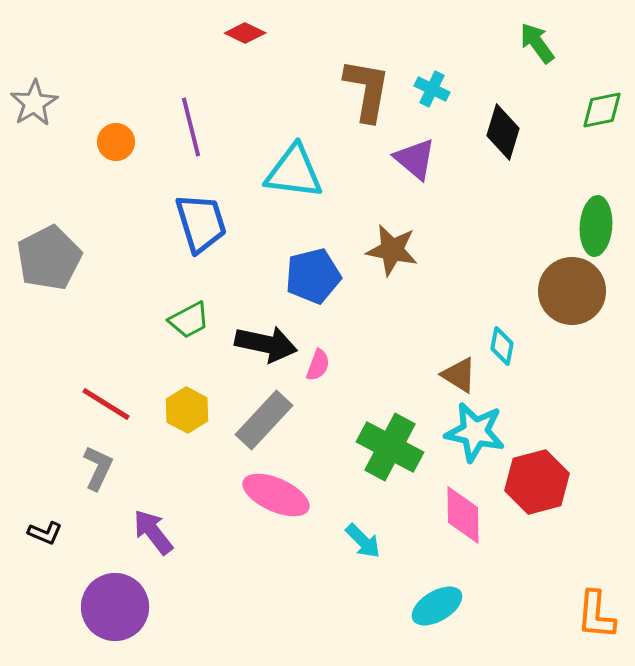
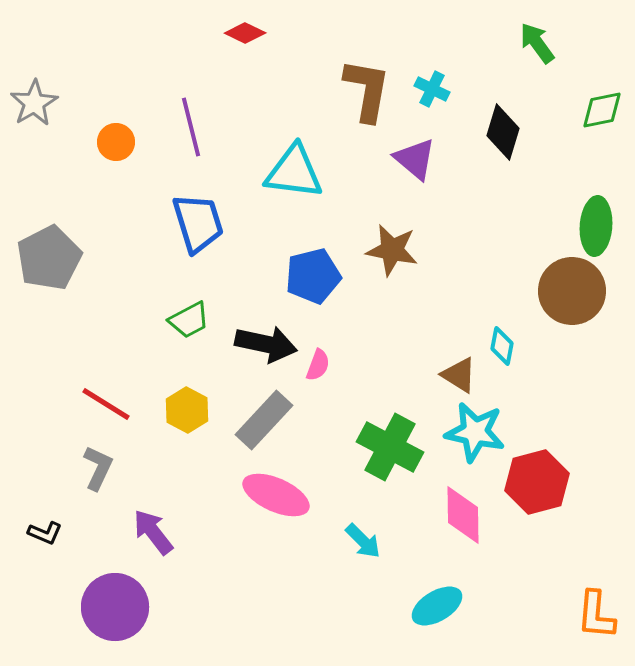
blue trapezoid: moved 3 px left
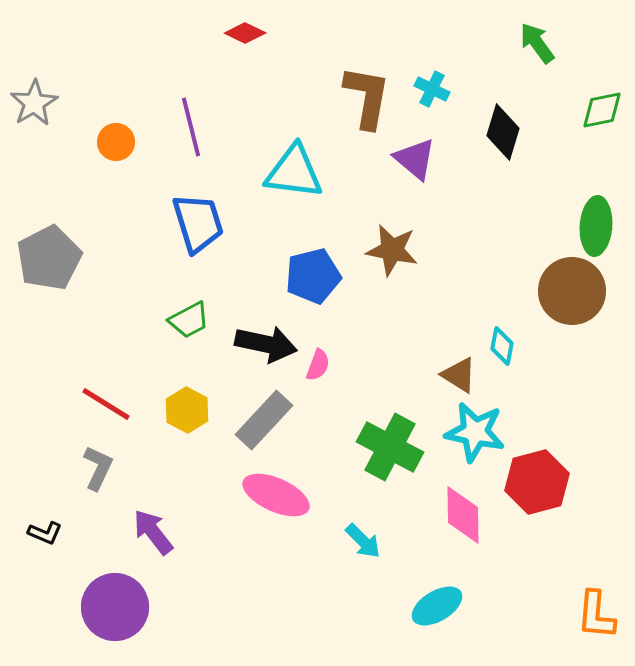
brown L-shape: moved 7 px down
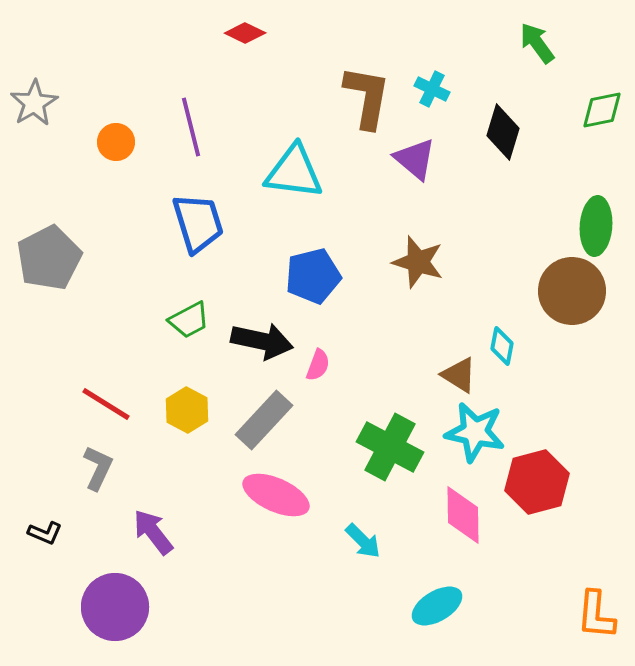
brown star: moved 26 px right, 12 px down; rotated 6 degrees clockwise
black arrow: moved 4 px left, 3 px up
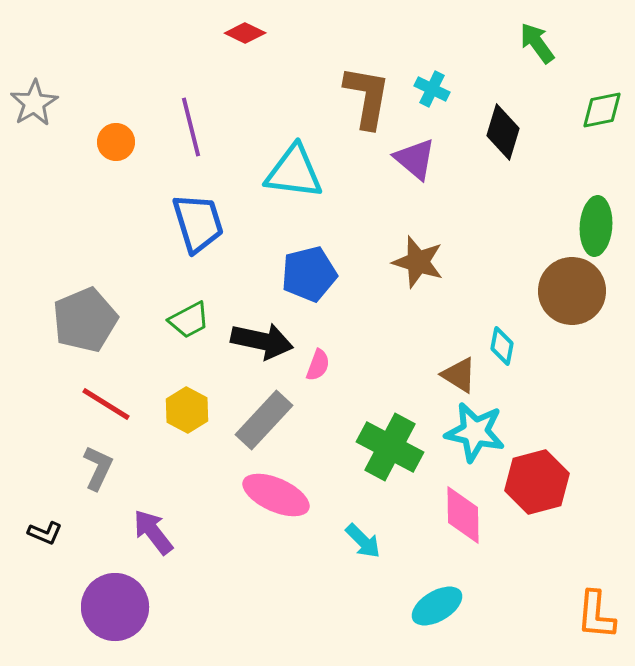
gray pentagon: moved 36 px right, 62 px down; rotated 4 degrees clockwise
blue pentagon: moved 4 px left, 2 px up
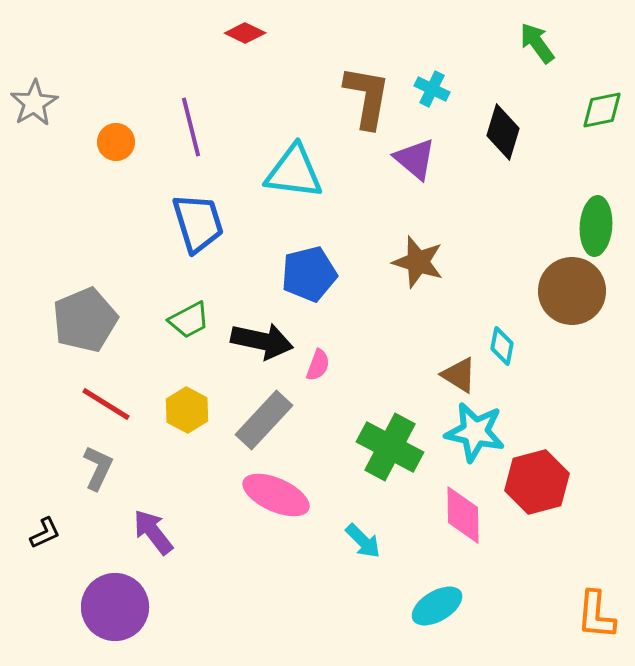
black L-shape: rotated 48 degrees counterclockwise
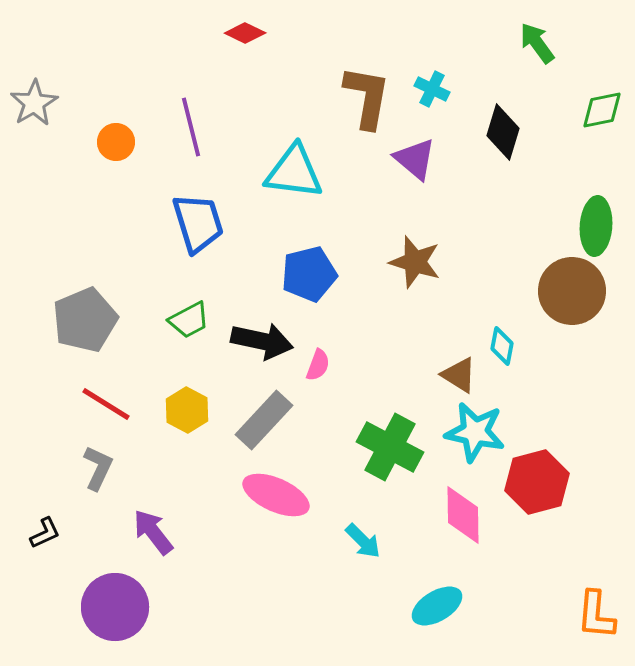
brown star: moved 3 px left
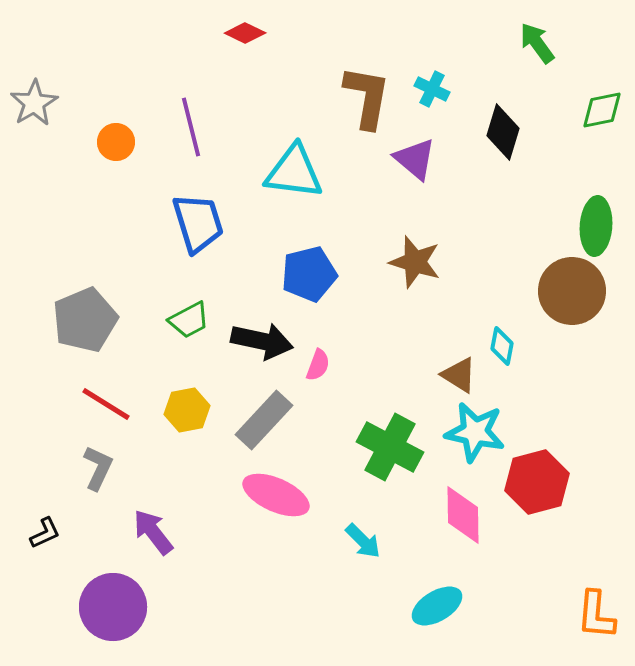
yellow hexagon: rotated 21 degrees clockwise
purple circle: moved 2 px left
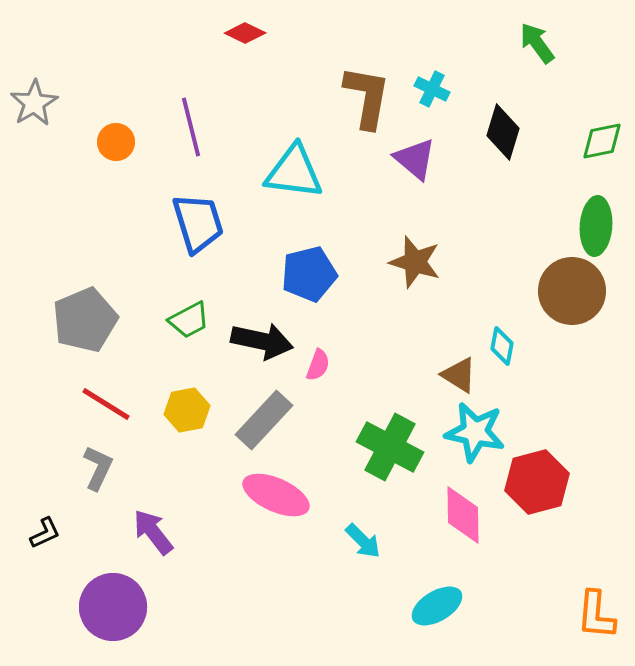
green diamond: moved 31 px down
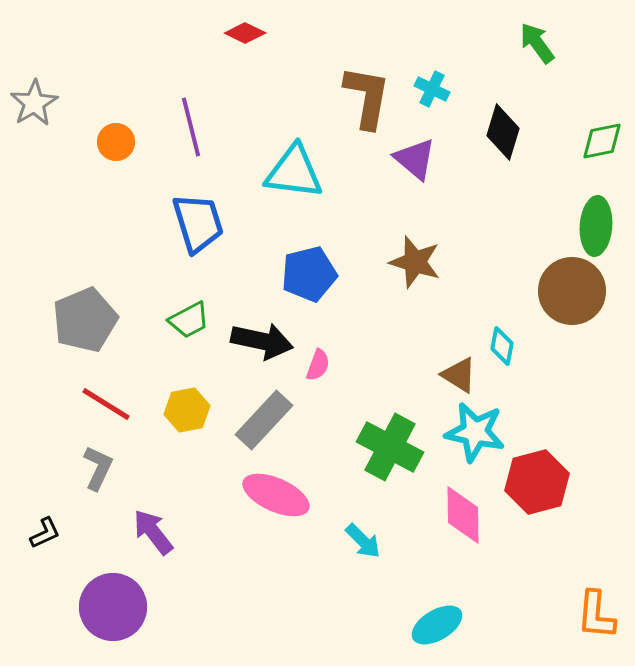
cyan ellipse: moved 19 px down
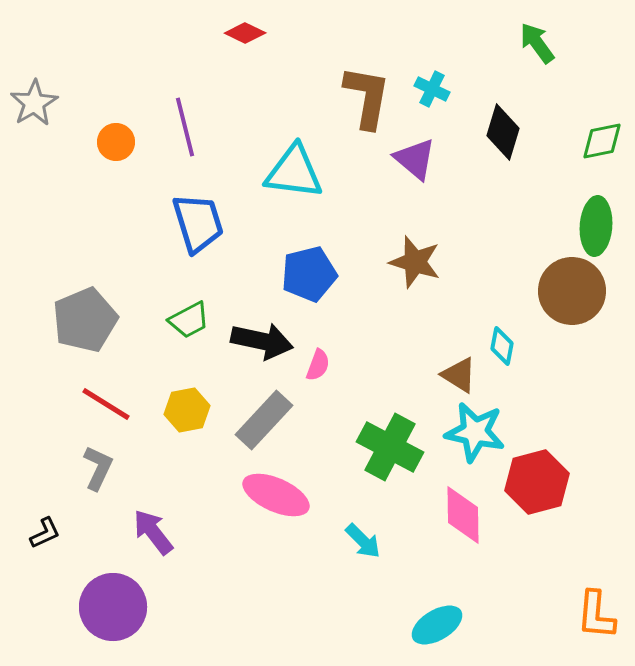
purple line: moved 6 px left
